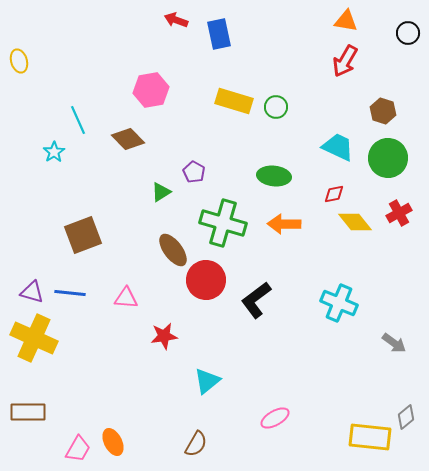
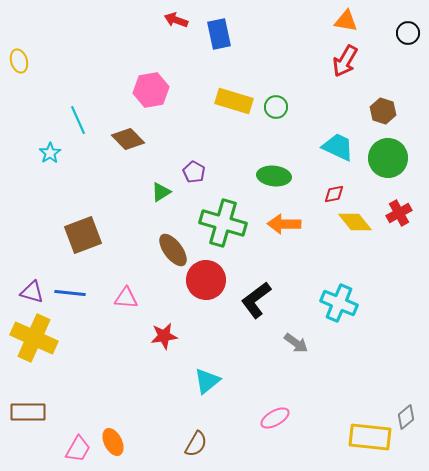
cyan star at (54, 152): moved 4 px left, 1 px down
gray arrow at (394, 343): moved 98 px left
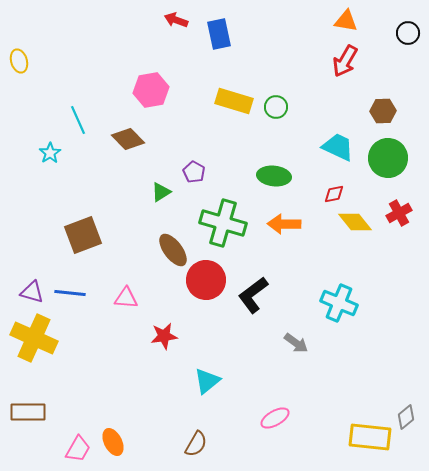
brown hexagon at (383, 111): rotated 20 degrees counterclockwise
black L-shape at (256, 300): moved 3 px left, 5 px up
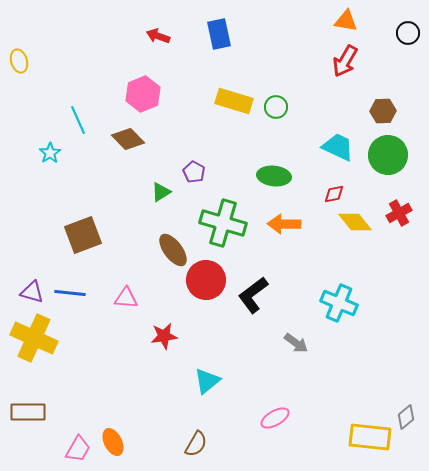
red arrow at (176, 20): moved 18 px left, 16 px down
pink hexagon at (151, 90): moved 8 px left, 4 px down; rotated 12 degrees counterclockwise
green circle at (388, 158): moved 3 px up
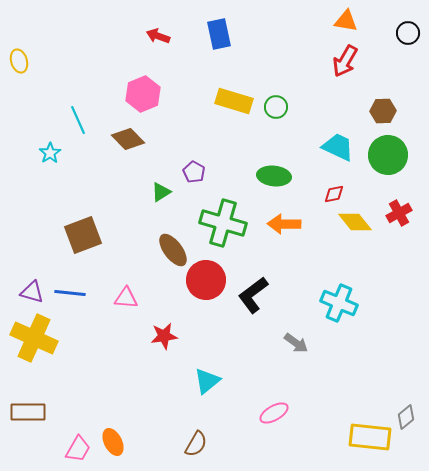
pink ellipse at (275, 418): moved 1 px left, 5 px up
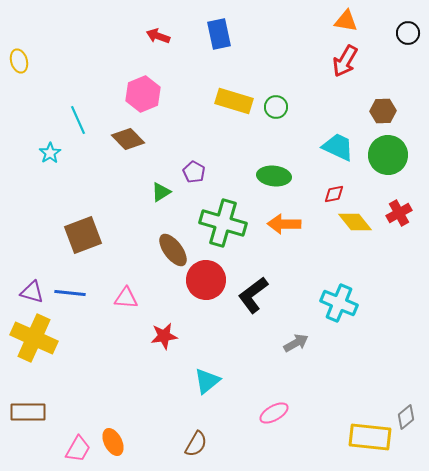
gray arrow at (296, 343): rotated 65 degrees counterclockwise
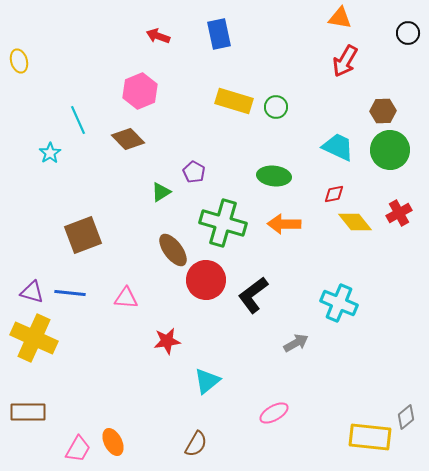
orange triangle at (346, 21): moved 6 px left, 3 px up
pink hexagon at (143, 94): moved 3 px left, 3 px up
green circle at (388, 155): moved 2 px right, 5 px up
red star at (164, 336): moved 3 px right, 5 px down
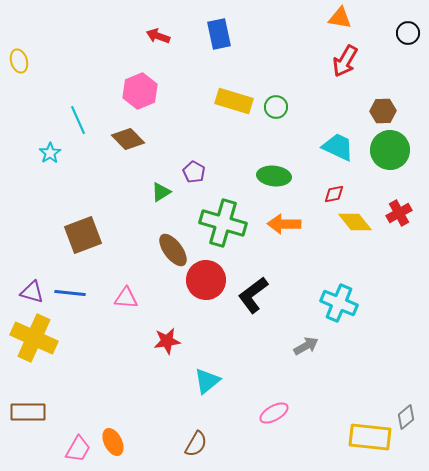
gray arrow at (296, 343): moved 10 px right, 3 px down
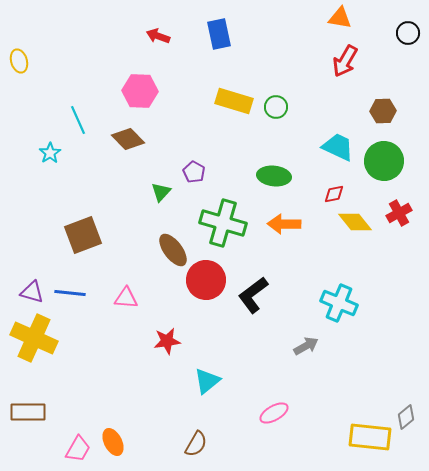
pink hexagon at (140, 91): rotated 24 degrees clockwise
green circle at (390, 150): moved 6 px left, 11 px down
green triangle at (161, 192): rotated 15 degrees counterclockwise
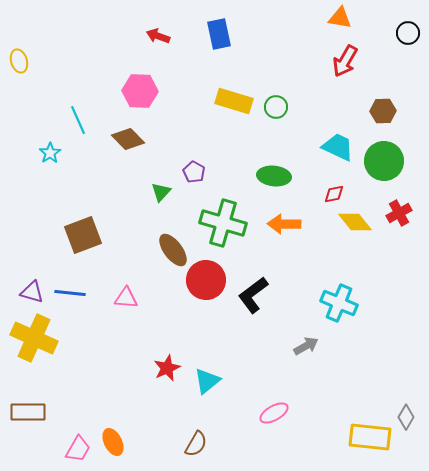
red star at (167, 341): moved 27 px down; rotated 16 degrees counterclockwise
gray diamond at (406, 417): rotated 20 degrees counterclockwise
